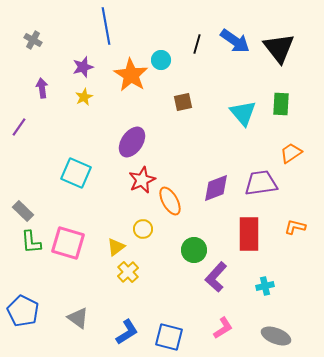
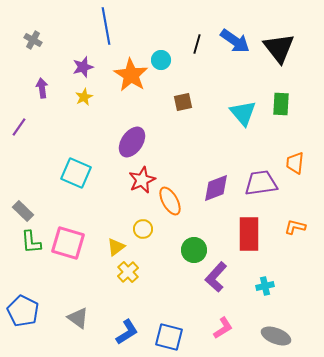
orange trapezoid: moved 4 px right, 10 px down; rotated 50 degrees counterclockwise
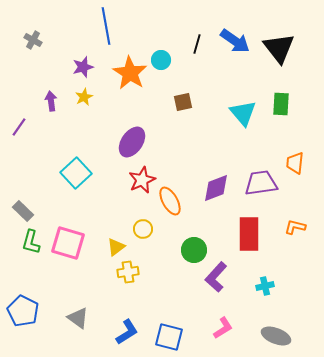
orange star: moved 1 px left, 2 px up
purple arrow: moved 9 px right, 13 px down
cyan square: rotated 24 degrees clockwise
green L-shape: rotated 20 degrees clockwise
yellow cross: rotated 35 degrees clockwise
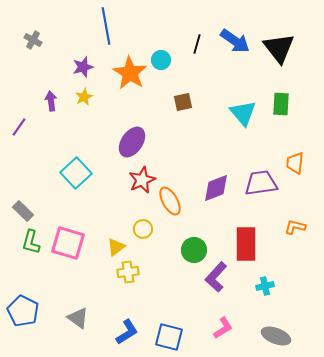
red rectangle: moved 3 px left, 10 px down
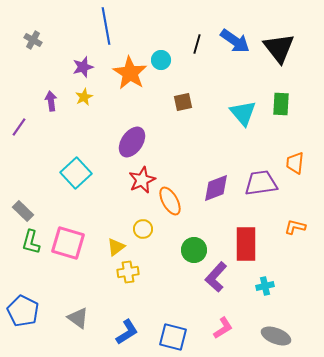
blue square: moved 4 px right
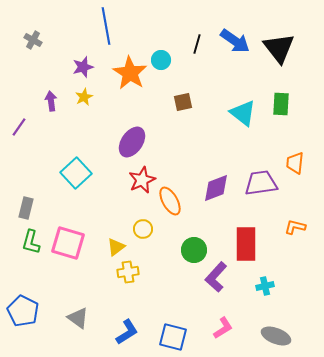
cyan triangle: rotated 12 degrees counterclockwise
gray rectangle: moved 3 px right, 3 px up; rotated 60 degrees clockwise
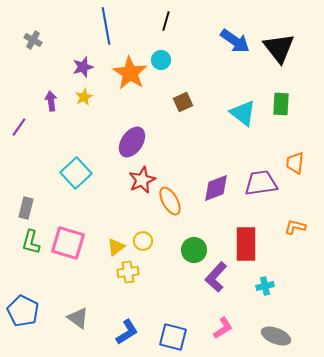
black line: moved 31 px left, 23 px up
brown square: rotated 12 degrees counterclockwise
yellow circle: moved 12 px down
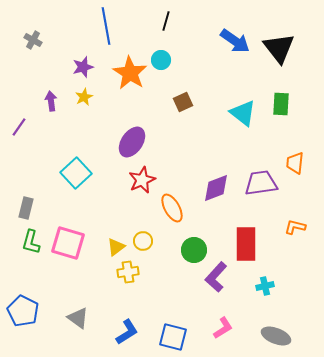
orange ellipse: moved 2 px right, 7 px down
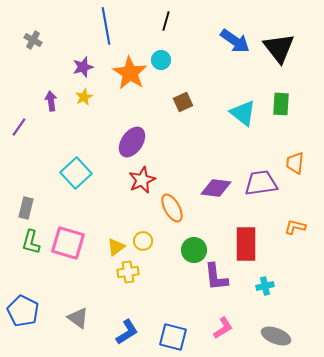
purple diamond: rotated 28 degrees clockwise
purple L-shape: rotated 48 degrees counterclockwise
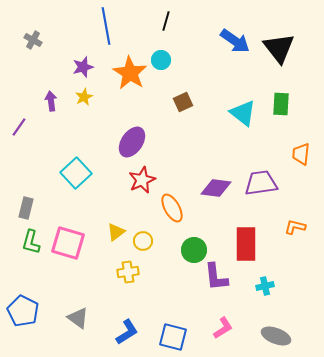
orange trapezoid: moved 6 px right, 9 px up
yellow triangle: moved 15 px up
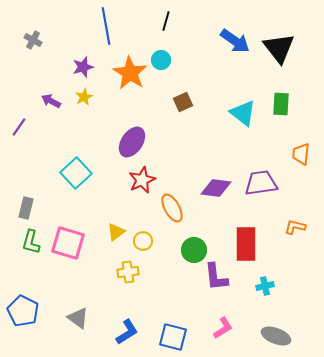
purple arrow: rotated 54 degrees counterclockwise
